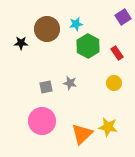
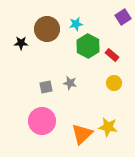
red rectangle: moved 5 px left, 2 px down; rotated 16 degrees counterclockwise
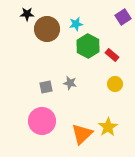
black star: moved 6 px right, 29 px up
yellow circle: moved 1 px right, 1 px down
yellow star: rotated 30 degrees clockwise
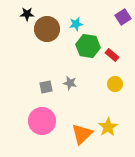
green hexagon: rotated 20 degrees counterclockwise
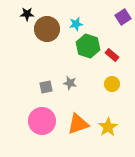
green hexagon: rotated 10 degrees clockwise
yellow circle: moved 3 px left
orange triangle: moved 4 px left, 10 px up; rotated 25 degrees clockwise
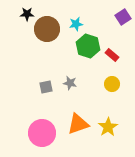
pink circle: moved 12 px down
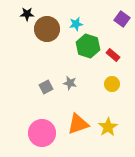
purple square: moved 1 px left, 2 px down; rotated 21 degrees counterclockwise
red rectangle: moved 1 px right
gray square: rotated 16 degrees counterclockwise
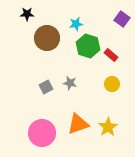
brown circle: moved 9 px down
red rectangle: moved 2 px left
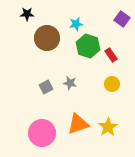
red rectangle: rotated 16 degrees clockwise
